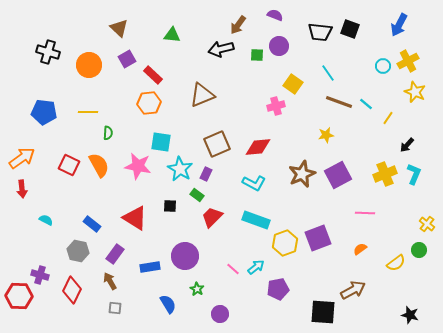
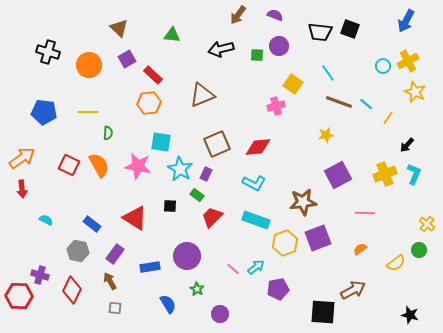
brown arrow at (238, 25): moved 10 px up
blue arrow at (399, 25): moved 7 px right, 4 px up
brown star at (302, 174): moved 1 px right, 28 px down; rotated 16 degrees clockwise
purple circle at (185, 256): moved 2 px right
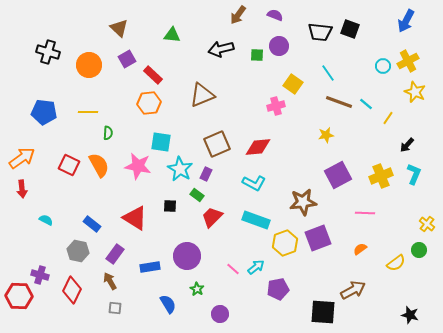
yellow cross at (385, 174): moved 4 px left, 2 px down
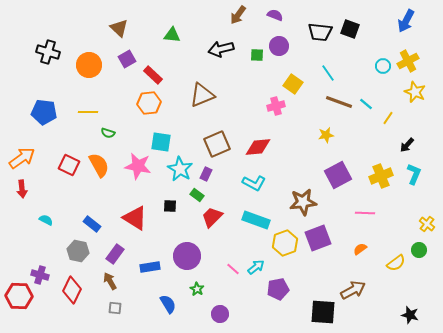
green semicircle at (108, 133): rotated 104 degrees clockwise
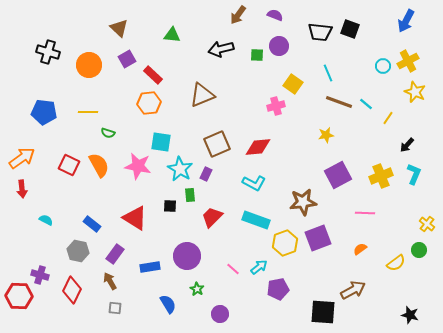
cyan line at (328, 73): rotated 12 degrees clockwise
green rectangle at (197, 195): moved 7 px left; rotated 48 degrees clockwise
cyan arrow at (256, 267): moved 3 px right
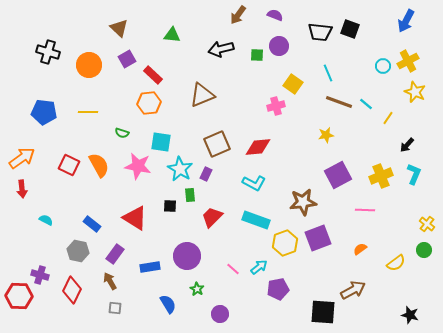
green semicircle at (108, 133): moved 14 px right
pink line at (365, 213): moved 3 px up
green circle at (419, 250): moved 5 px right
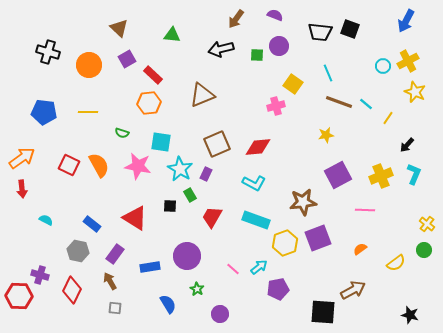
brown arrow at (238, 15): moved 2 px left, 4 px down
green rectangle at (190, 195): rotated 24 degrees counterclockwise
red trapezoid at (212, 217): rotated 15 degrees counterclockwise
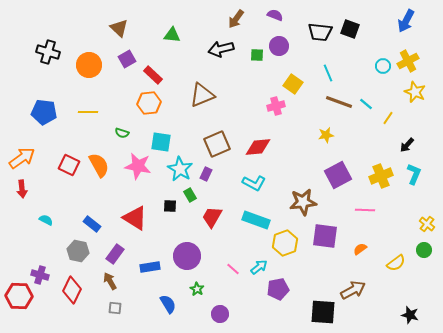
purple square at (318, 238): moved 7 px right, 2 px up; rotated 28 degrees clockwise
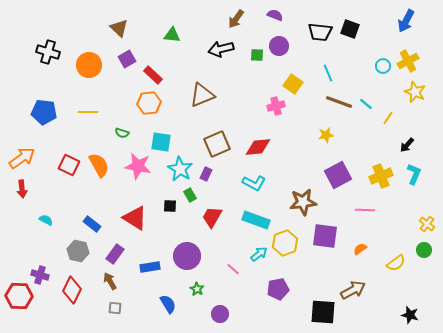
cyan arrow at (259, 267): moved 13 px up
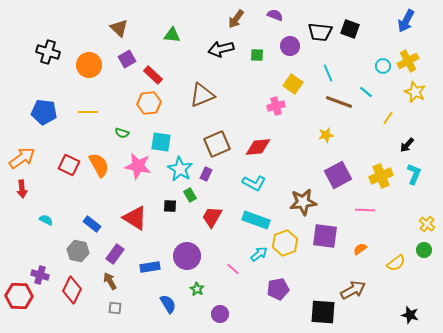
purple circle at (279, 46): moved 11 px right
cyan line at (366, 104): moved 12 px up
